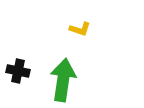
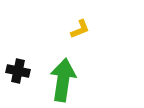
yellow L-shape: rotated 40 degrees counterclockwise
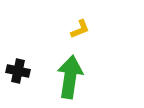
green arrow: moved 7 px right, 3 px up
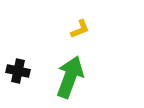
green arrow: rotated 12 degrees clockwise
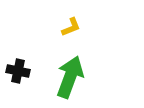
yellow L-shape: moved 9 px left, 2 px up
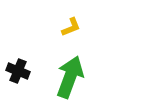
black cross: rotated 10 degrees clockwise
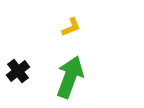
black cross: rotated 30 degrees clockwise
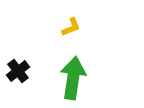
green arrow: moved 3 px right, 1 px down; rotated 12 degrees counterclockwise
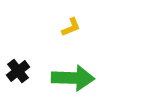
green arrow: rotated 84 degrees clockwise
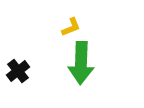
green arrow: moved 8 px right, 15 px up; rotated 90 degrees clockwise
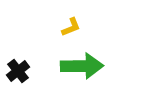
green arrow: moved 1 px right, 3 px down; rotated 93 degrees counterclockwise
